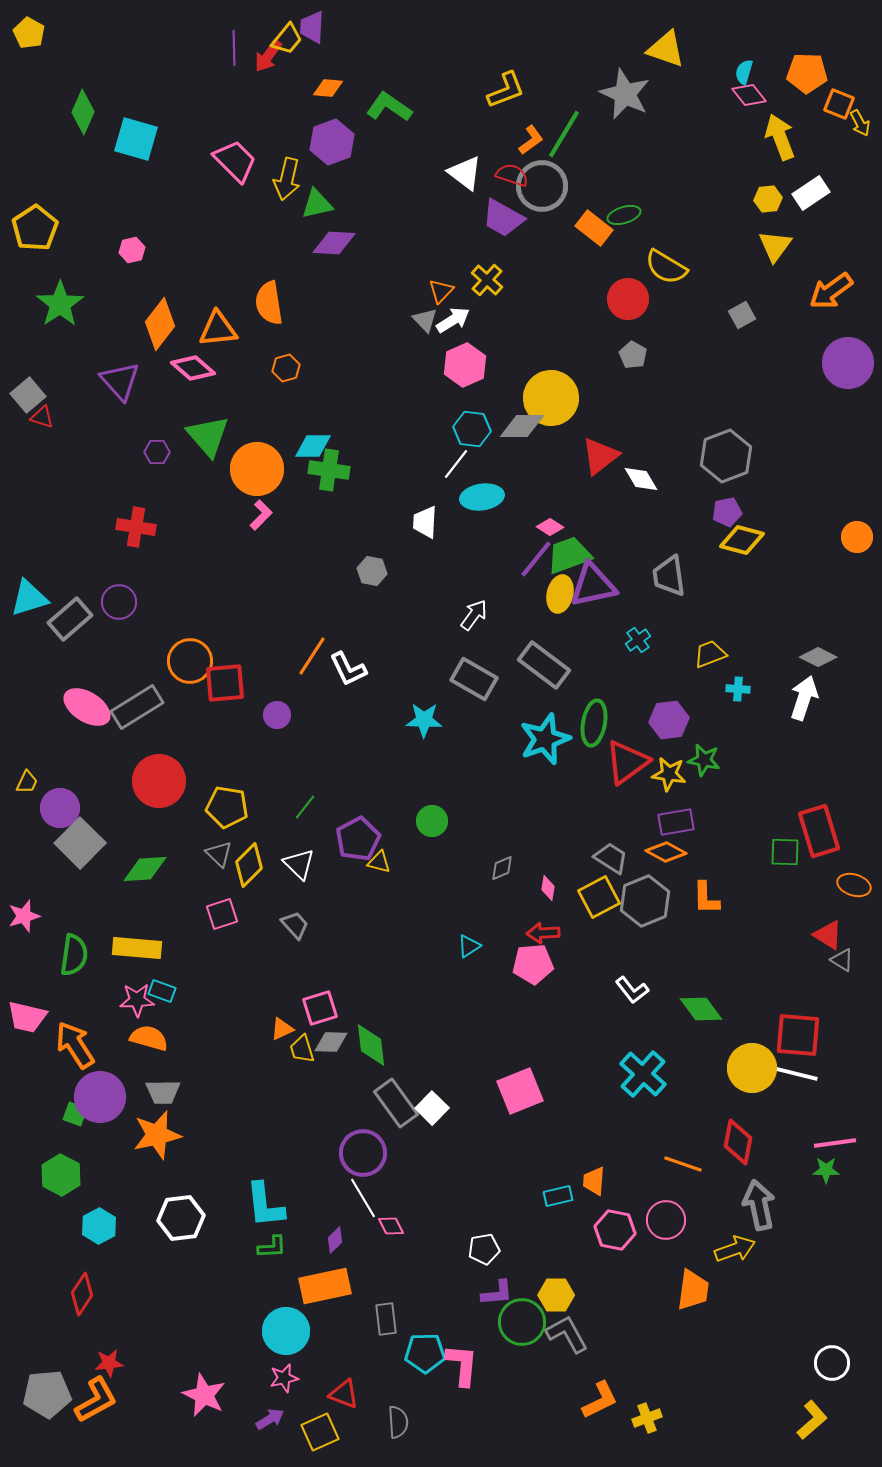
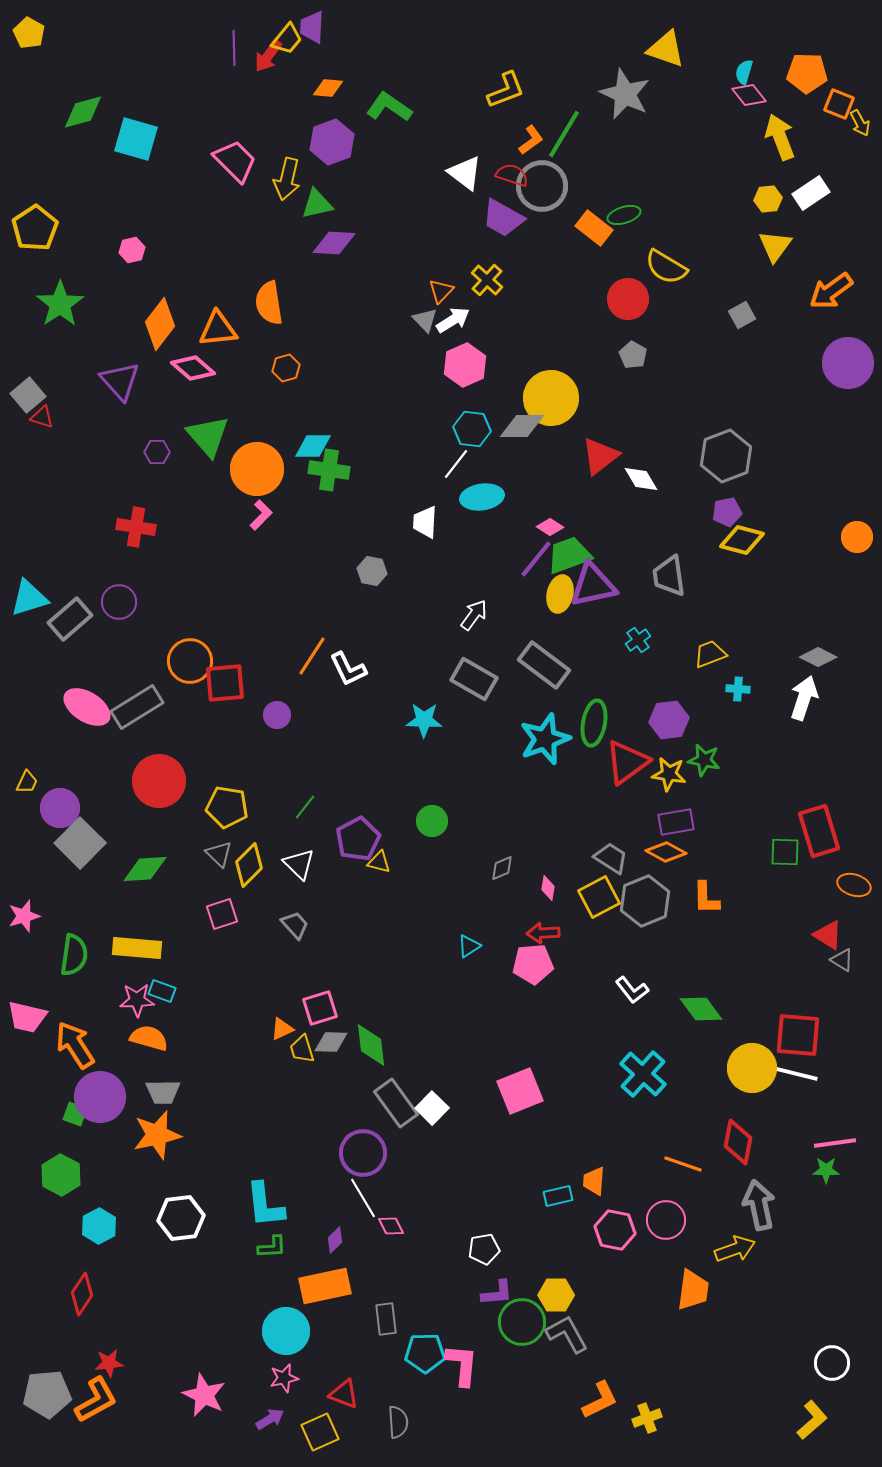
green diamond at (83, 112): rotated 51 degrees clockwise
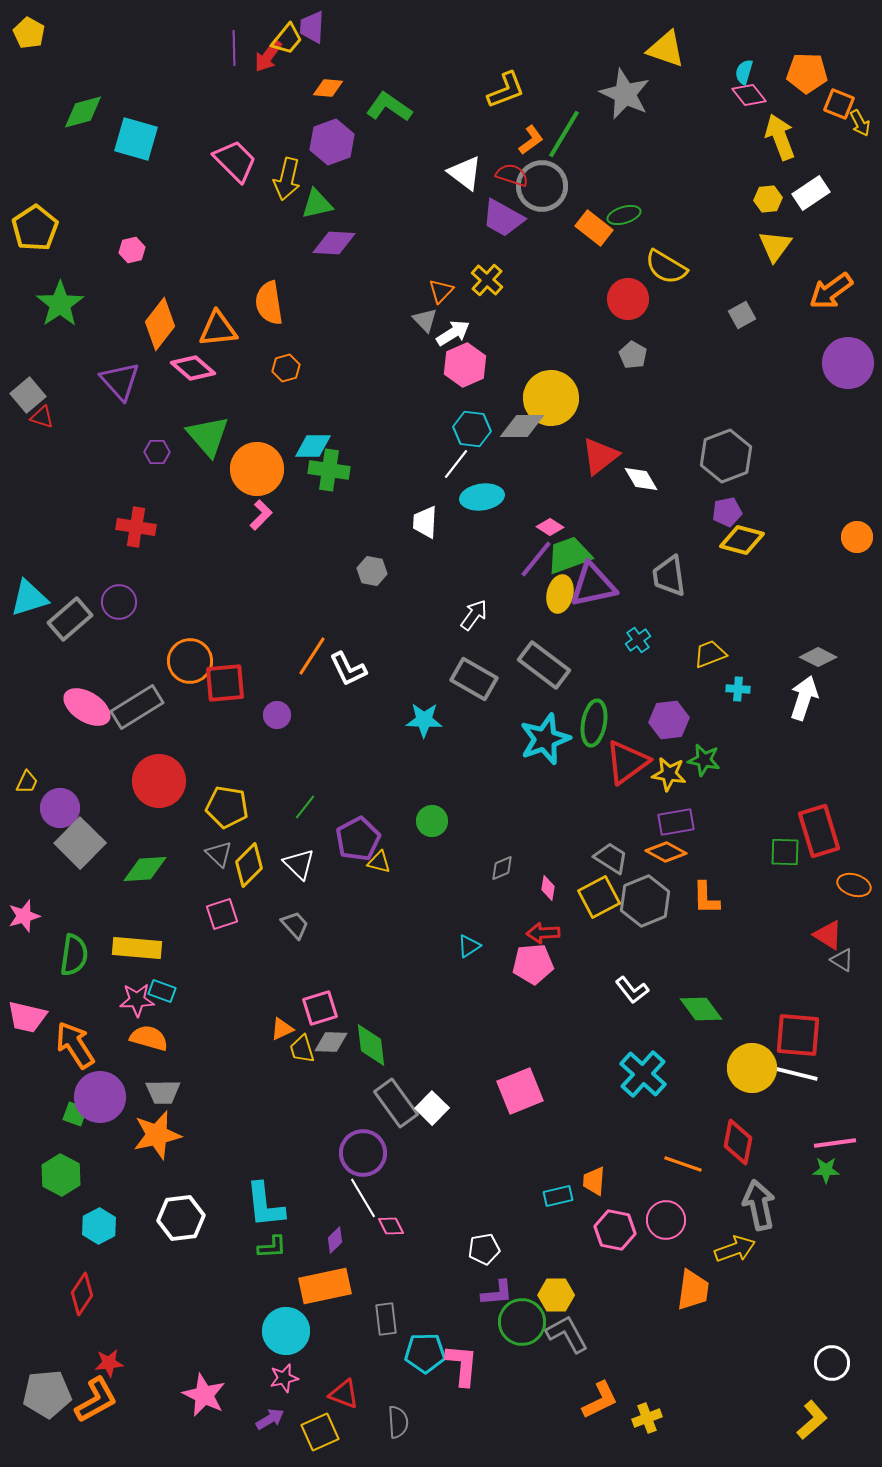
white arrow at (453, 320): moved 13 px down
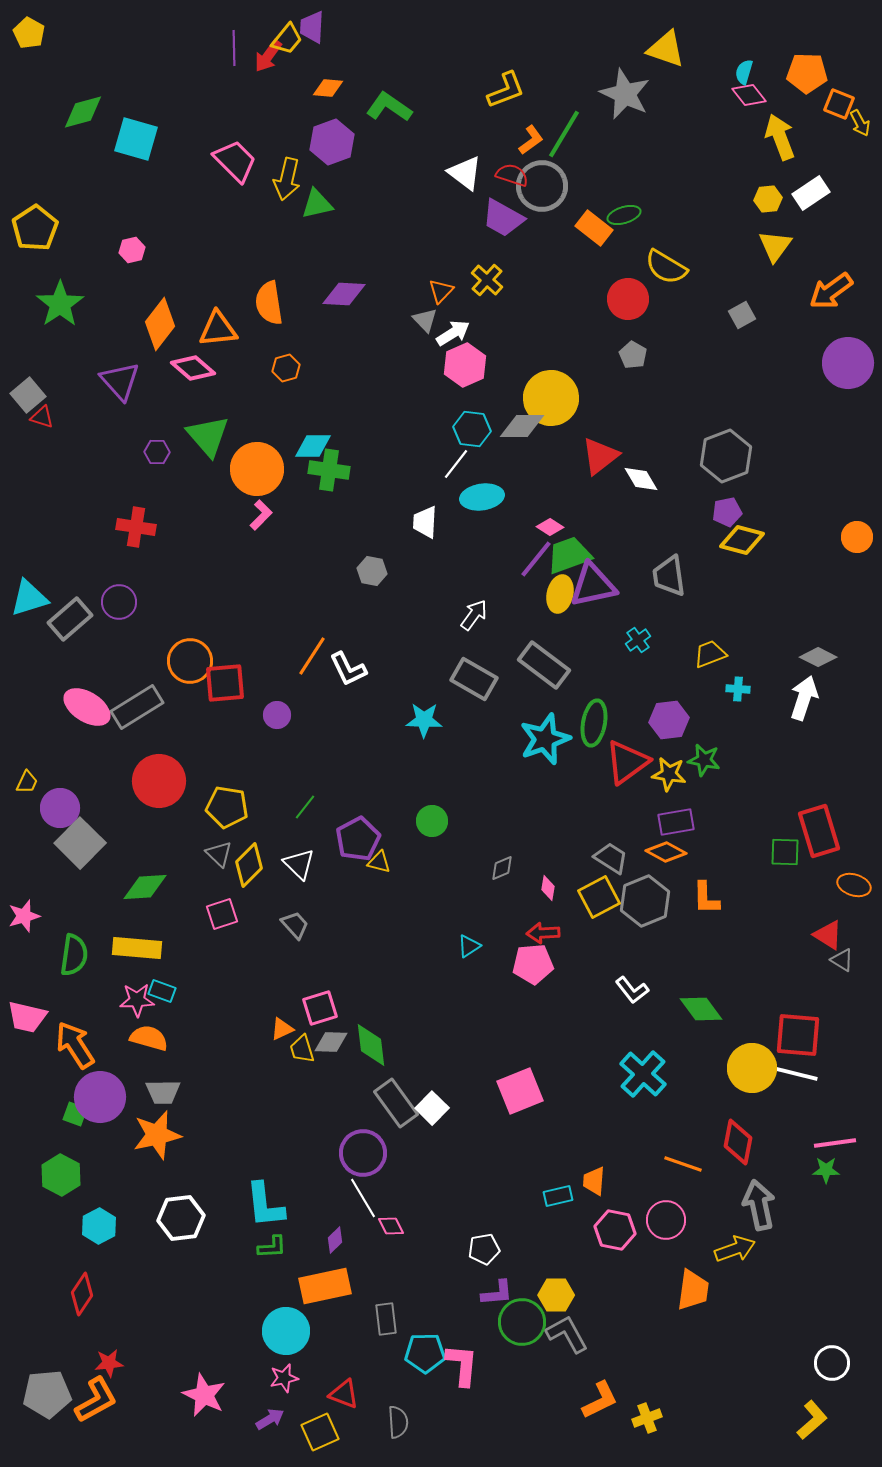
purple diamond at (334, 243): moved 10 px right, 51 px down
green diamond at (145, 869): moved 18 px down
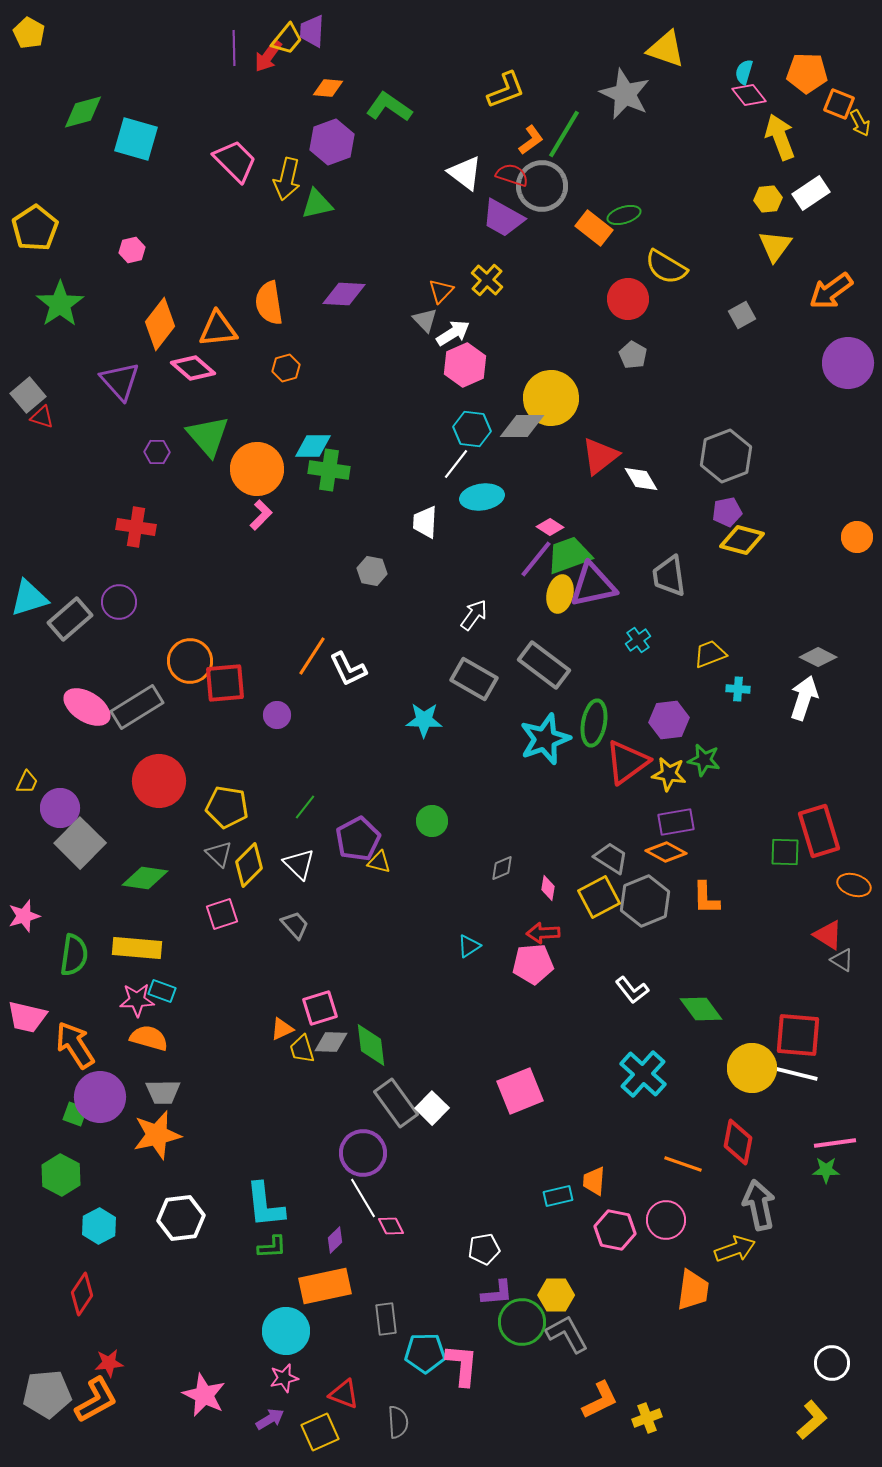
purple trapezoid at (312, 27): moved 4 px down
green diamond at (145, 887): moved 9 px up; rotated 12 degrees clockwise
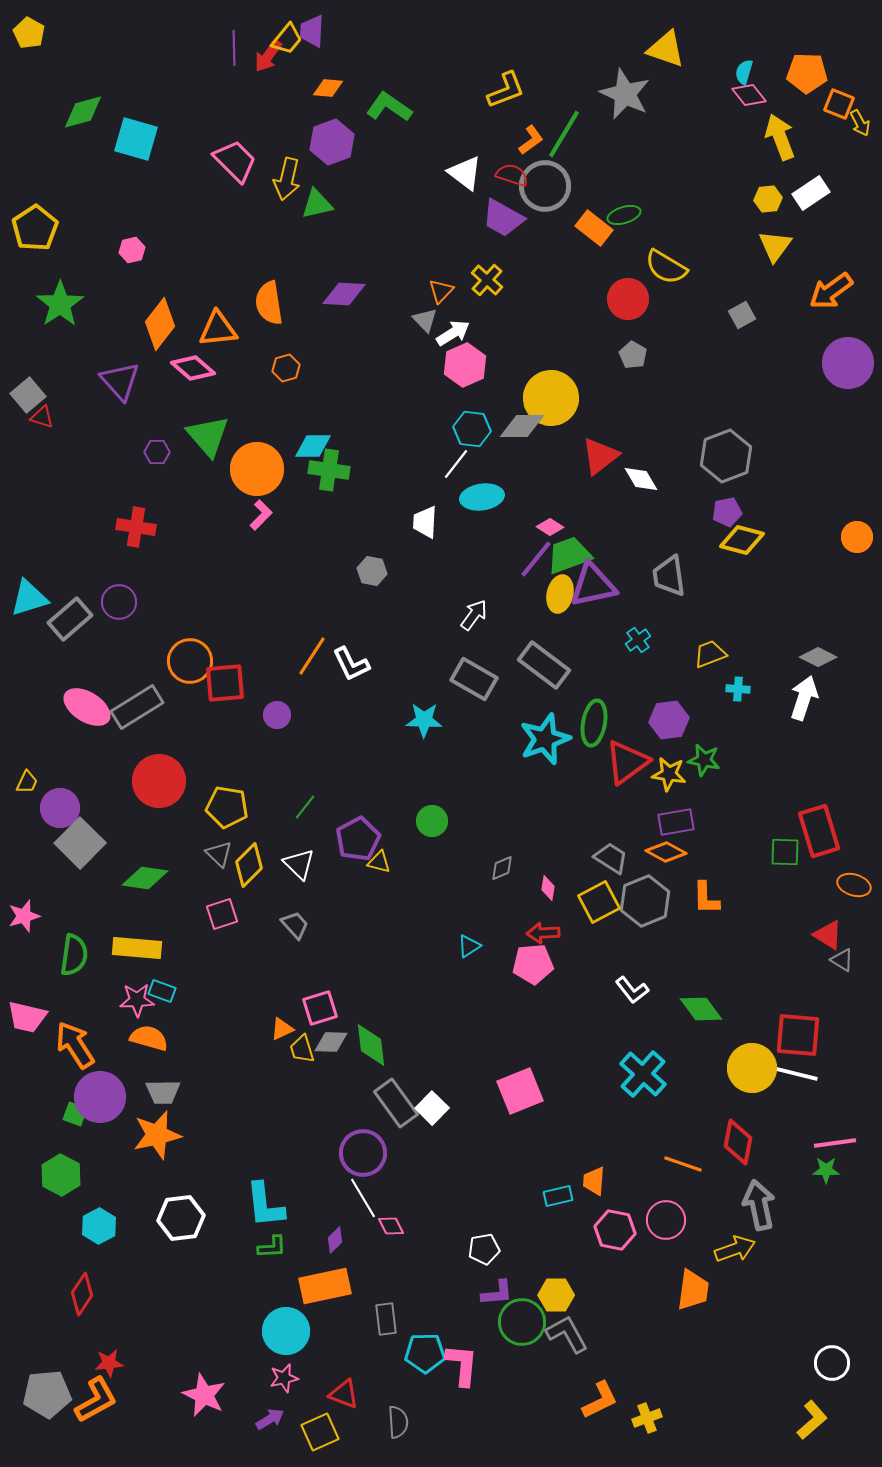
gray circle at (542, 186): moved 3 px right
white L-shape at (348, 669): moved 3 px right, 5 px up
yellow square at (599, 897): moved 5 px down
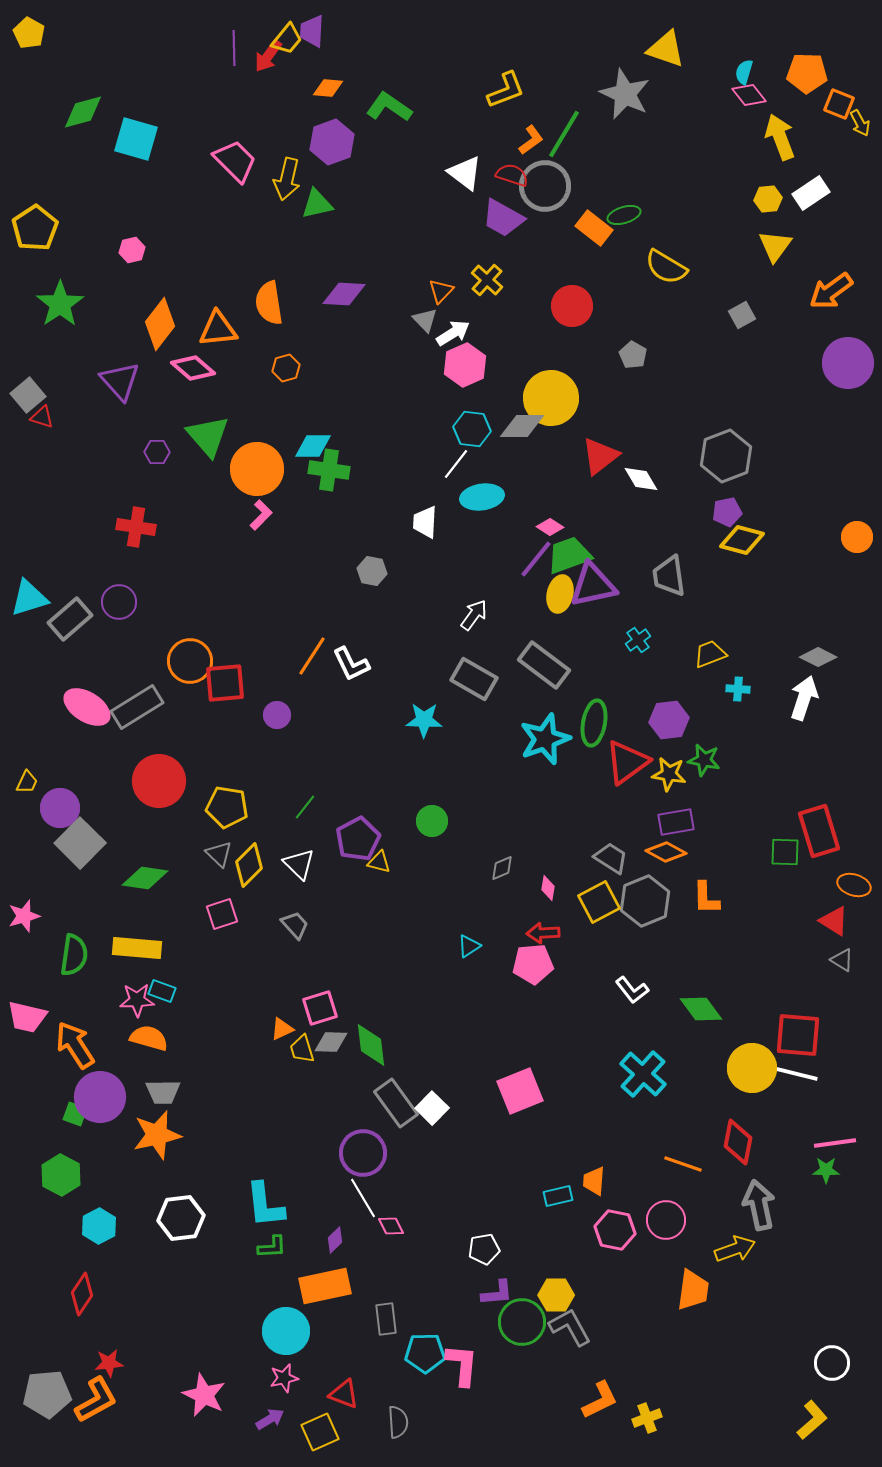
red circle at (628, 299): moved 56 px left, 7 px down
red triangle at (828, 935): moved 6 px right, 14 px up
gray L-shape at (567, 1334): moved 3 px right, 7 px up
